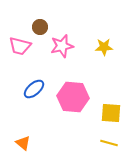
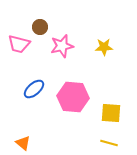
pink trapezoid: moved 1 px left, 2 px up
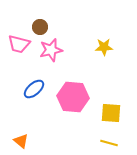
pink star: moved 11 px left, 4 px down
orange triangle: moved 2 px left, 2 px up
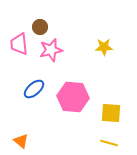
pink trapezoid: rotated 70 degrees clockwise
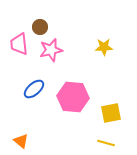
yellow square: rotated 15 degrees counterclockwise
yellow line: moved 3 px left
